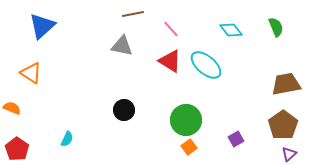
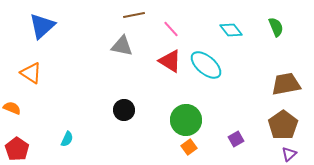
brown line: moved 1 px right, 1 px down
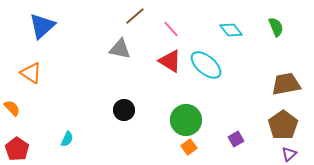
brown line: moved 1 px right, 1 px down; rotated 30 degrees counterclockwise
gray triangle: moved 2 px left, 3 px down
orange semicircle: rotated 24 degrees clockwise
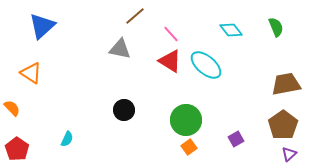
pink line: moved 5 px down
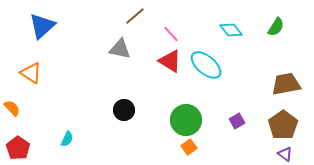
green semicircle: rotated 54 degrees clockwise
purple square: moved 1 px right, 18 px up
red pentagon: moved 1 px right, 1 px up
purple triangle: moved 4 px left; rotated 42 degrees counterclockwise
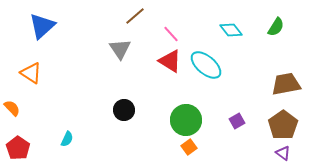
gray triangle: rotated 45 degrees clockwise
purple triangle: moved 2 px left, 1 px up
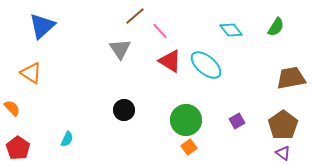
pink line: moved 11 px left, 3 px up
brown trapezoid: moved 5 px right, 6 px up
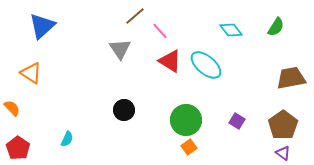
purple square: rotated 28 degrees counterclockwise
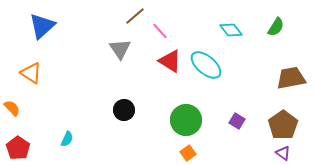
orange square: moved 1 px left, 6 px down
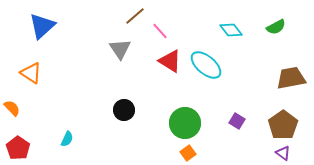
green semicircle: rotated 30 degrees clockwise
green circle: moved 1 px left, 3 px down
